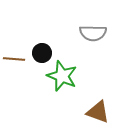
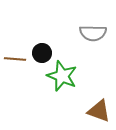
brown line: moved 1 px right
brown triangle: moved 1 px right, 1 px up
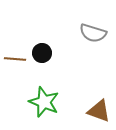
gray semicircle: rotated 16 degrees clockwise
green star: moved 18 px left, 26 px down
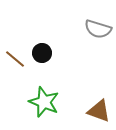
gray semicircle: moved 5 px right, 4 px up
brown line: rotated 35 degrees clockwise
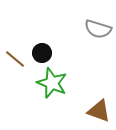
green star: moved 8 px right, 19 px up
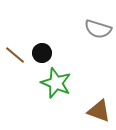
brown line: moved 4 px up
green star: moved 4 px right
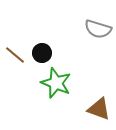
brown triangle: moved 2 px up
